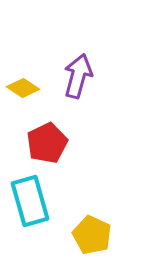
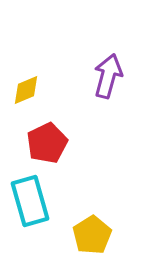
purple arrow: moved 30 px right
yellow diamond: moved 3 px right, 2 px down; rotated 56 degrees counterclockwise
yellow pentagon: rotated 15 degrees clockwise
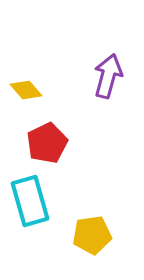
yellow diamond: rotated 72 degrees clockwise
yellow pentagon: rotated 24 degrees clockwise
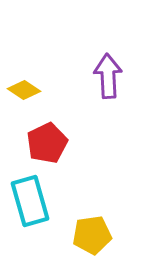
purple arrow: rotated 18 degrees counterclockwise
yellow diamond: moved 2 px left; rotated 16 degrees counterclockwise
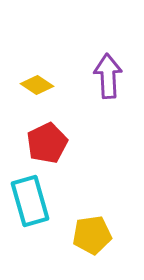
yellow diamond: moved 13 px right, 5 px up
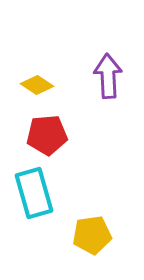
red pentagon: moved 8 px up; rotated 21 degrees clockwise
cyan rectangle: moved 4 px right, 8 px up
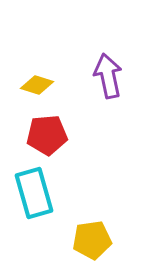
purple arrow: rotated 9 degrees counterclockwise
yellow diamond: rotated 16 degrees counterclockwise
yellow pentagon: moved 5 px down
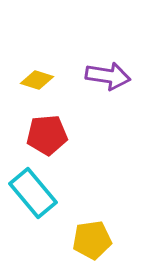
purple arrow: rotated 111 degrees clockwise
yellow diamond: moved 5 px up
cyan rectangle: moved 1 px left; rotated 24 degrees counterclockwise
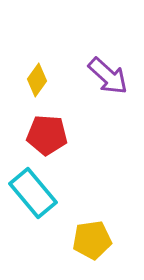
purple arrow: rotated 33 degrees clockwise
yellow diamond: rotated 72 degrees counterclockwise
red pentagon: rotated 9 degrees clockwise
